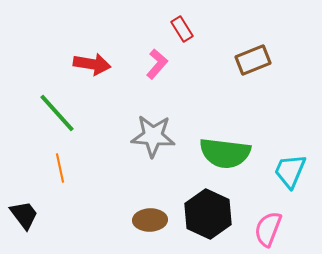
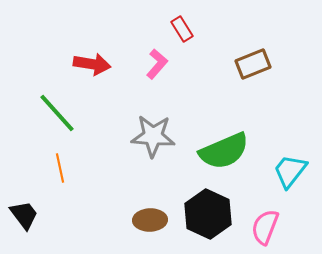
brown rectangle: moved 4 px down
green semicircle: moved 1 px left, 2 px up; rotated 30 degrees counterclockwise
cyan trapezoid: rotated 15 degrees clockwise
pink semicircle: moved 3 px left, 2 px up
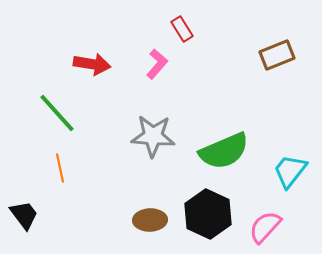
brown rectangle: moved 24 px right, 9 px up
pink semicircle: rotated 21 degrees clockwise
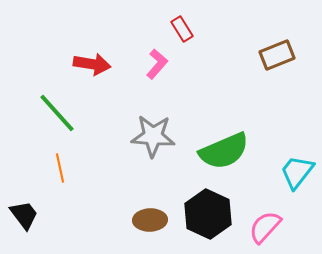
cyan trapezoid: moved 7 px right, 1 px down
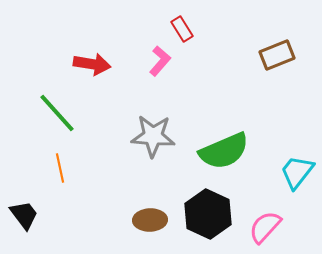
pink L-shape: moved 3 px right, 3 px up
